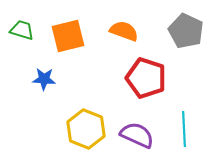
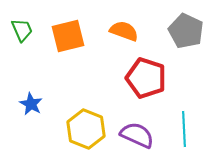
green trapezoid: rotated 50 degrees clockwise
blue star: moved 13 px left, 25 px down; rotated 25 degrees clockwise
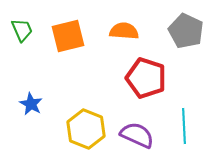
orange semicircle: rotated 16 degrees counterclockwise
cyan line: moved 3 px up
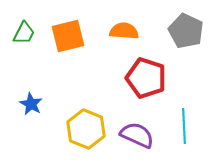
green trapezoid: moved 2 px right, 3 px down; rotated 50 degrees clockwise
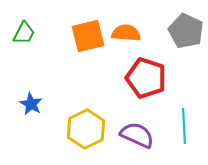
orange semicircle: moved 2 px right, 2 px down
orange square: moved 20 px right
yellow hexagon: rotated 12 degrees clockwise
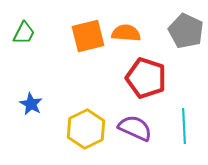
purple semicircle: moved 2 px left, 7 px up
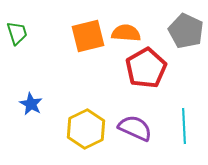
green trapezoid: moved 7 px left; rotated 45 degrees counterclockwise
red pentagon: moved 10 px up; rotated 24 degrees clockwise
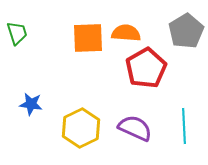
gray pentagon: rotated 16 degrees clockwise
orange square: moved 2 px down; rotated 12 degrees clockwise
blue star: rotated 20 degrees counterclockwise
yellow hexagon: moved 5 px left, 1 px up
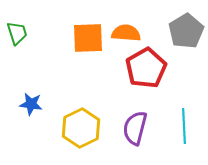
purple semicircle: rotated 100 degrees counterclockwise
